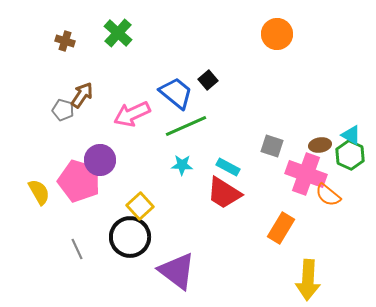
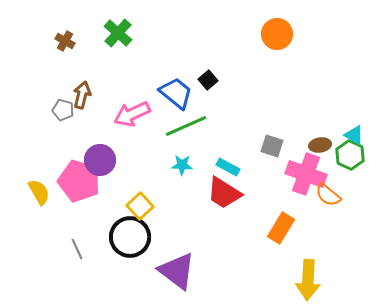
brown cross: rotated 12 degrees clockwise
brown arrow: rotated 20 degrees counterclockwise
cyan triangle: moved 3 px right
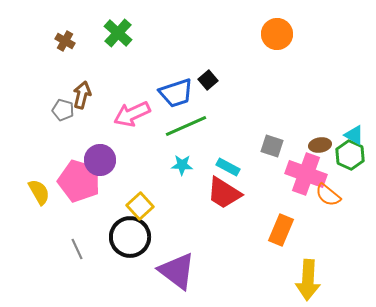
blue trapezoid: rotated 123 degrees clockwise
orange rectangle: moved 2 px down; rotated 8 degrees counterclockwise
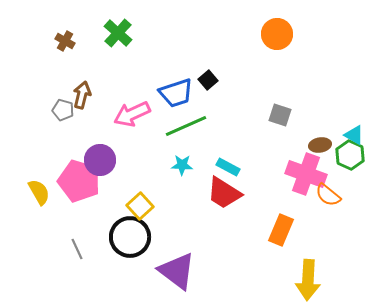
gray square: moved 8 px right, 31 px up
